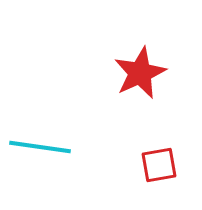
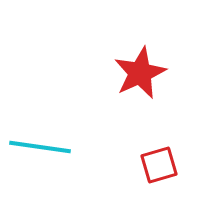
red square: rotated 6 degrees counterclockwise
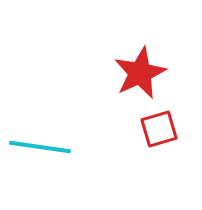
red square: moved 36 px up
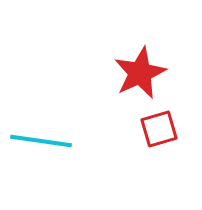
cyan line: moved 1 px right, 6 px up
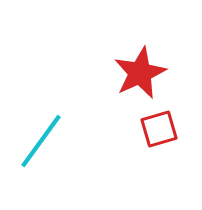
cyan line: rotated 62 degrees counterclockwise
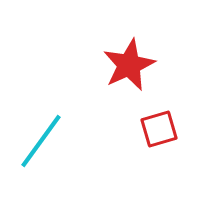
red star: moved 11 px left, 8 px up
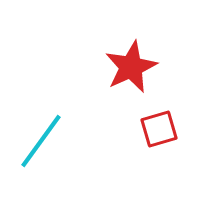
red star: moved 2 px right, 2 px down
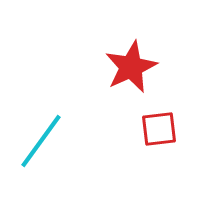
red square: rotated 9 degrees clockwise
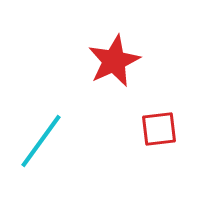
red star: moved 17 px left, 6 px up
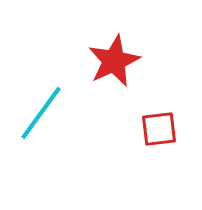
cyan line: moved 28 px up
